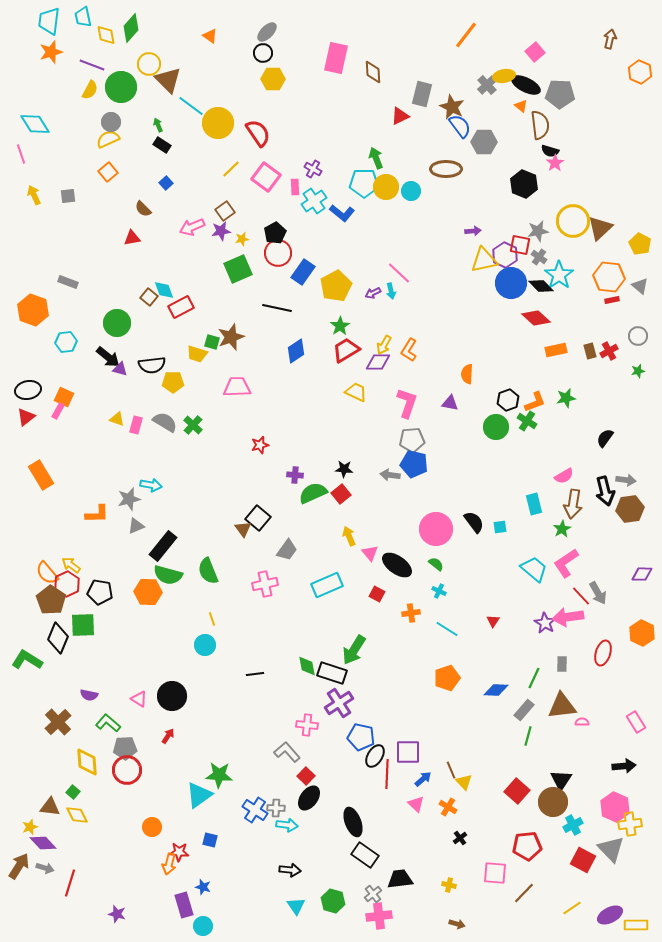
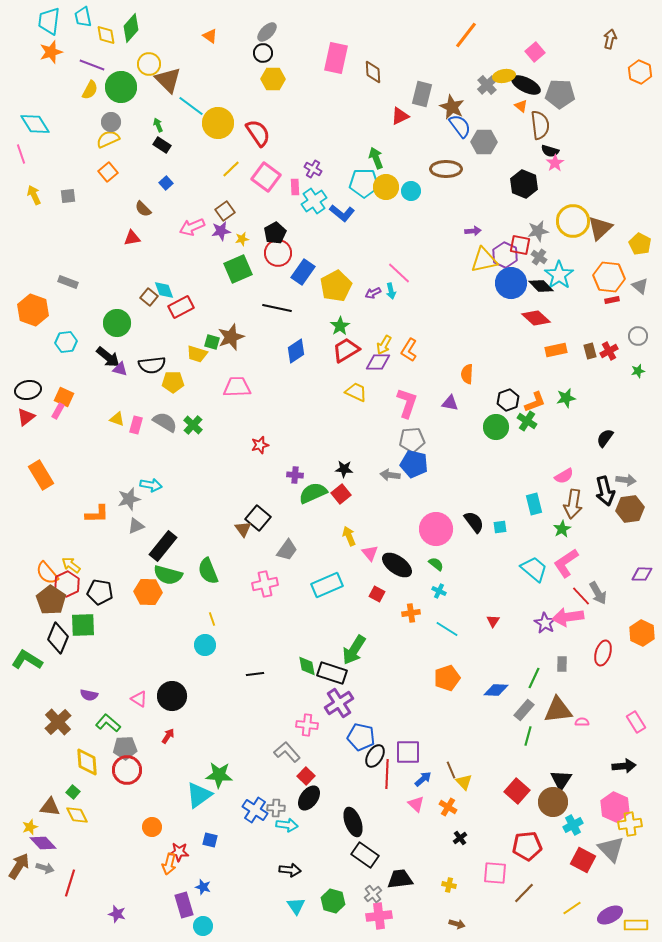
brown triangle at (562, 706): moved 4 px left, 4 px down
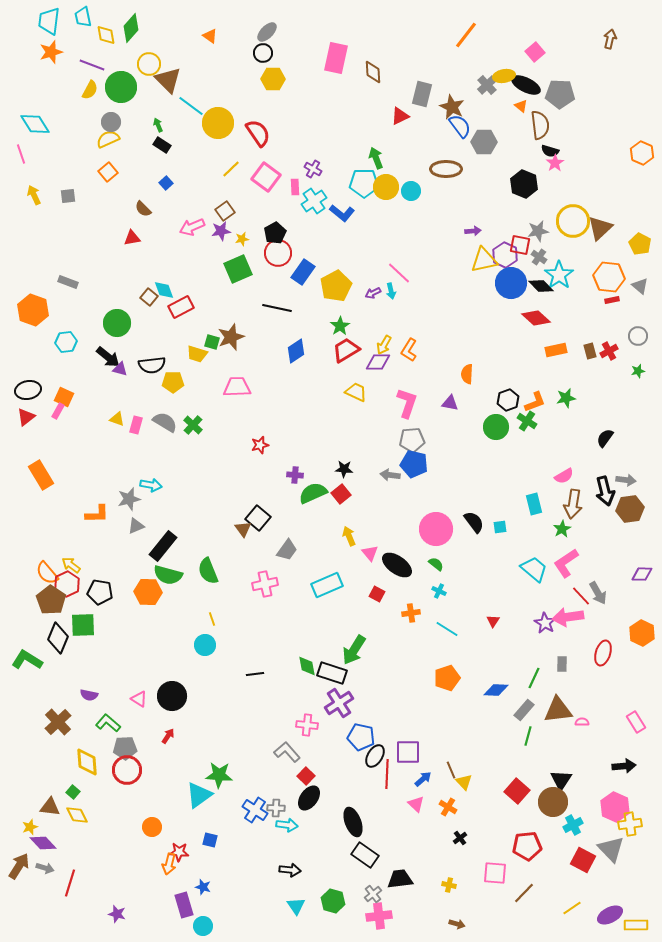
orange hexagon at (640, 72): moved 2 px right, 81 px down
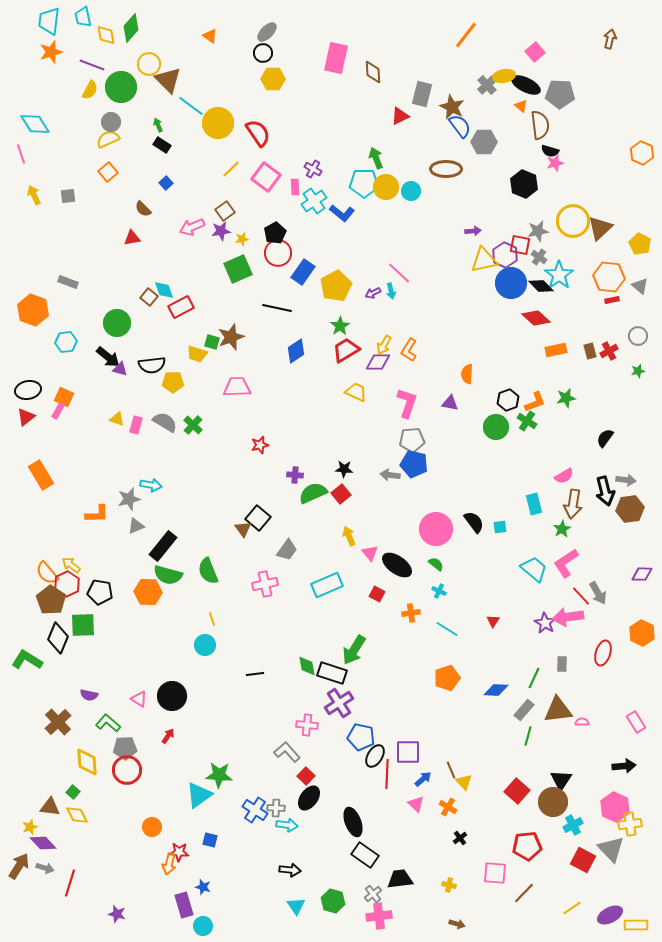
pink star at (555, 163): rotated 18 degrees clockwise
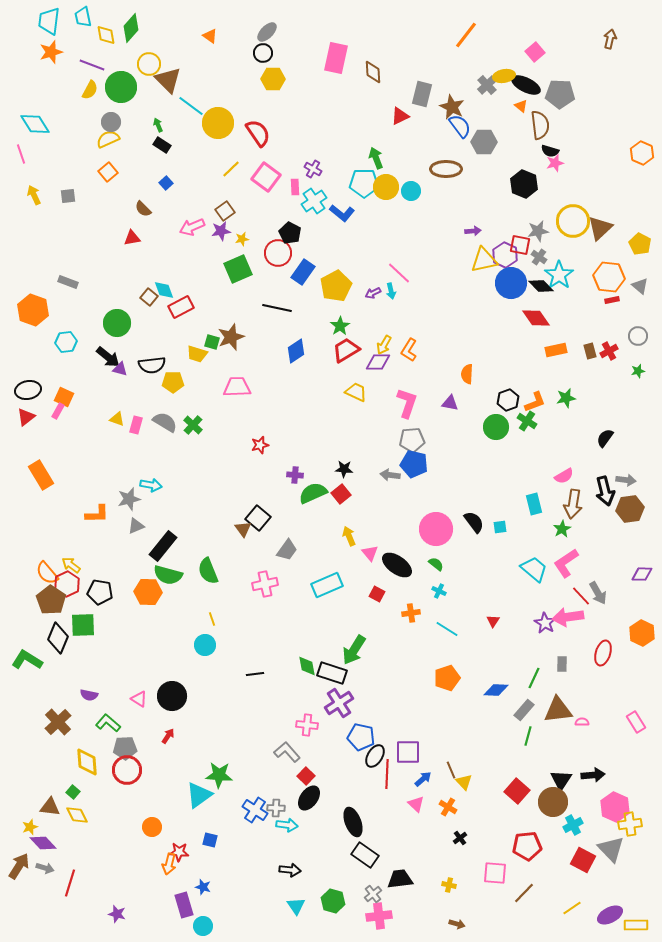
black pentagon at (275, 233): moved 15 px right; rotated 15 degrees counterclockwise
red diamond at (536, 318): rotated 12 degrees clockwise
black arrow at (624, 766): moved 31 px left, 9 px down
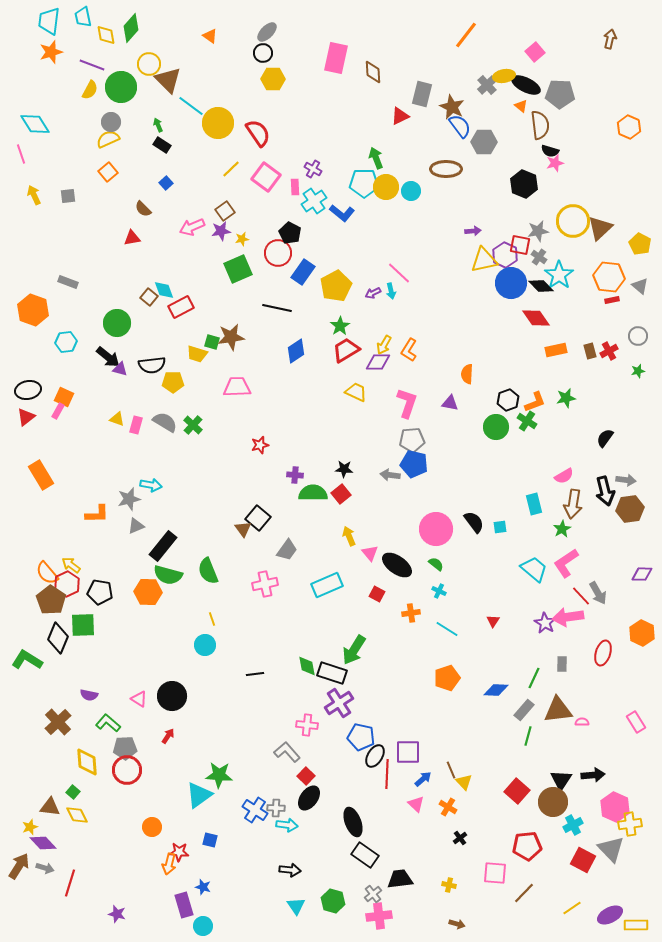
orange hexagon at (642, 153): moved 13 px left, 26 px up
brown star at (231, 337): rotated 12 degrees clockwise
green semicircle at (313, 493): rotated 24 degrees clockwise
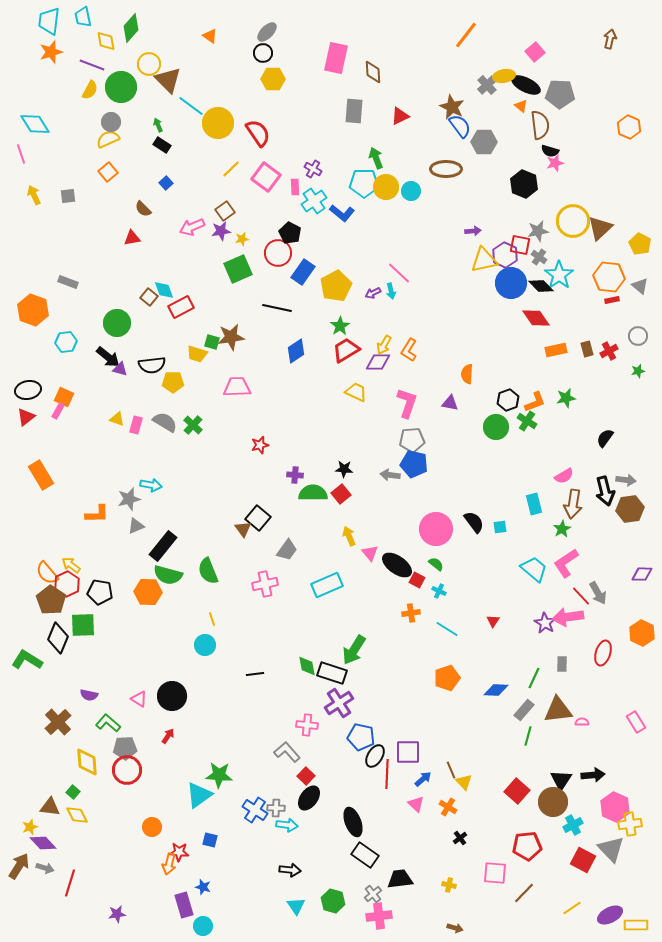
yellow diamond at (106, 35): moved 6 px down
gray rectangle at (422, 94): moved 68 px left, 17 px down; rotated 10 degrees counterclockwise
brown rectangle at (590, 351): moved 3 px left, 2 px up
red square at (377, 594): moved 40 px right, 14 px up
purple star at (117, 914): rotated 24 degrees counterclockwise
brown arrow at (457, 924): moved 2 px left, 4 px down
